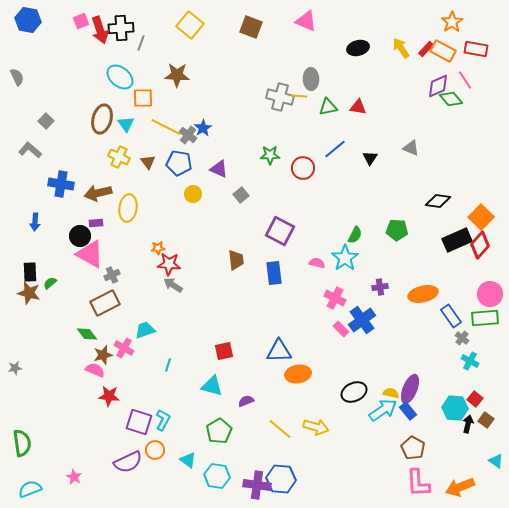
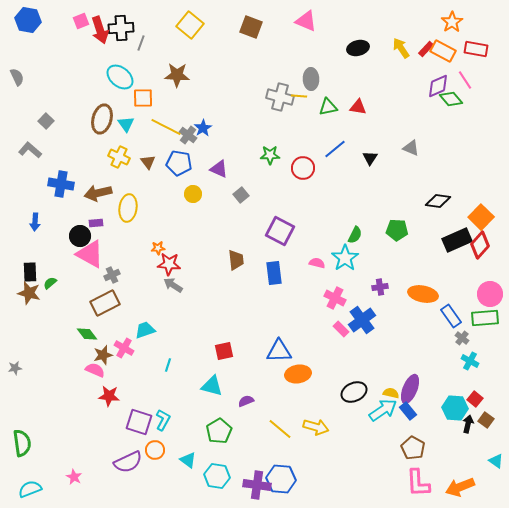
orange ellipse at (423, 294): rotated 24 degrees clockwise
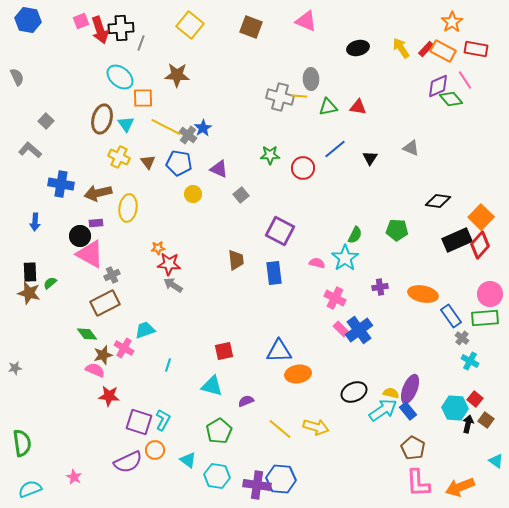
blue cross at (362, 320): moved 3 px left, 10 px down
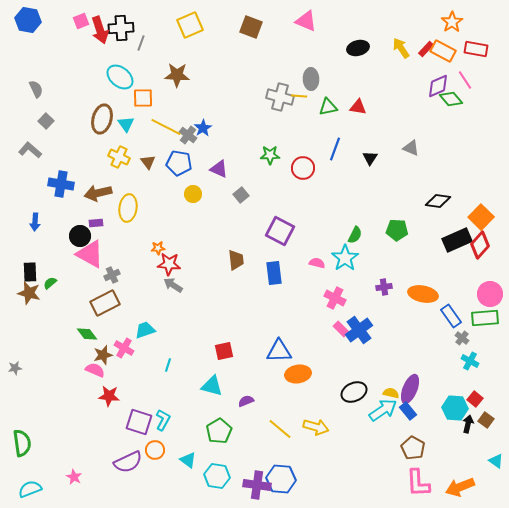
yellow square at (190, 25): rotated 28 degrees clockwise
gray semicircle at (17, 77): moved 19 px right, 12 px down
blue line at (335, 149): rotated 30 degrees counterclockwise
purple cross at (380, 287): moved 4 px right
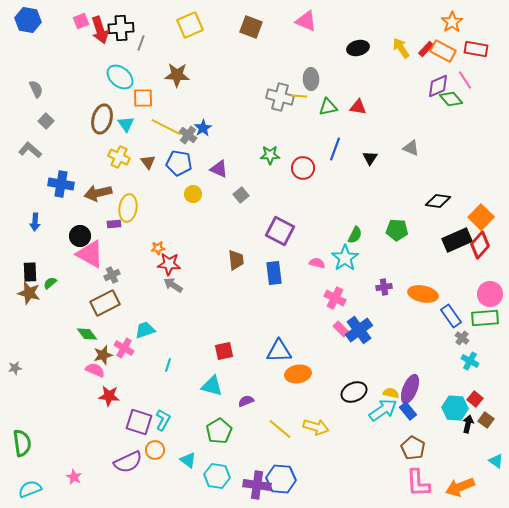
purple rectangle at (96, 223): moved 18 px right, 1 px down
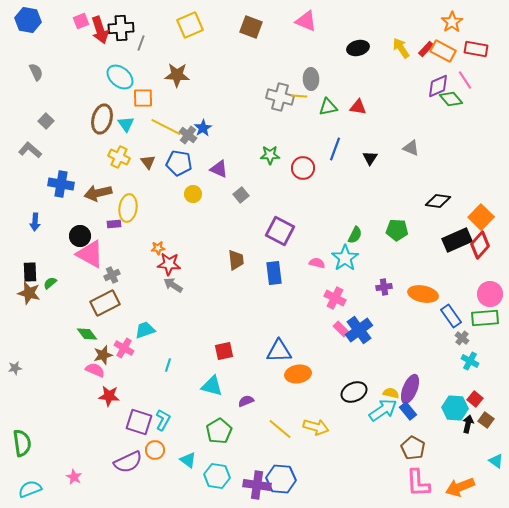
gray semicircle at (36, 89): moved 17 px up
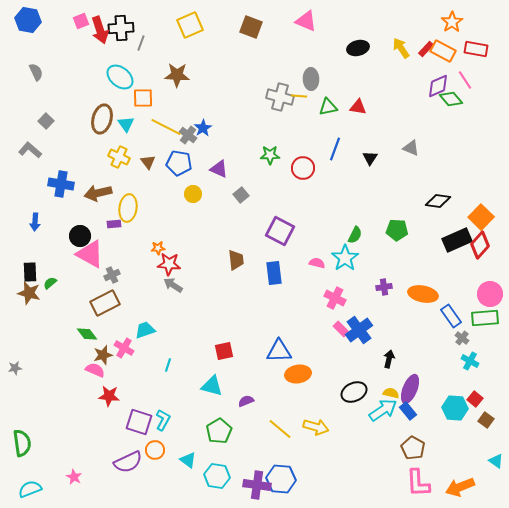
black arrow at (468, 424): moved 79 px left, 65 px up
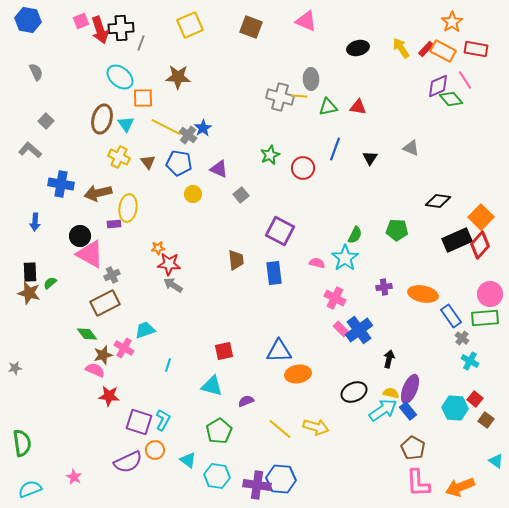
brown star at (177, 75): moved 1 px right, 2 px down
green star at (270, 155): rotated 24 degrees counterclockwise
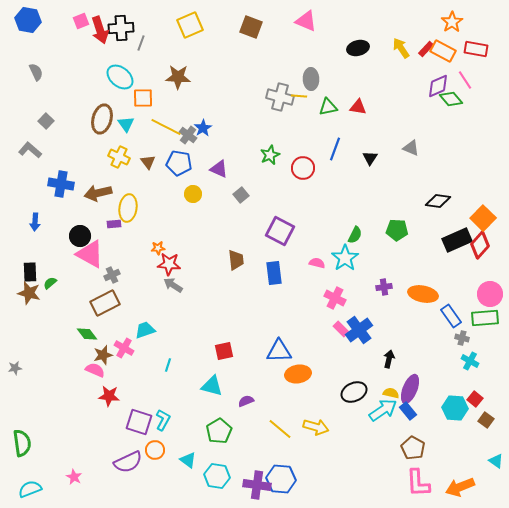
orange square at (481, 217): moved 2 px right, 1 px down
gray cross at (462, 338): rotated 24 degrees counterclockwise
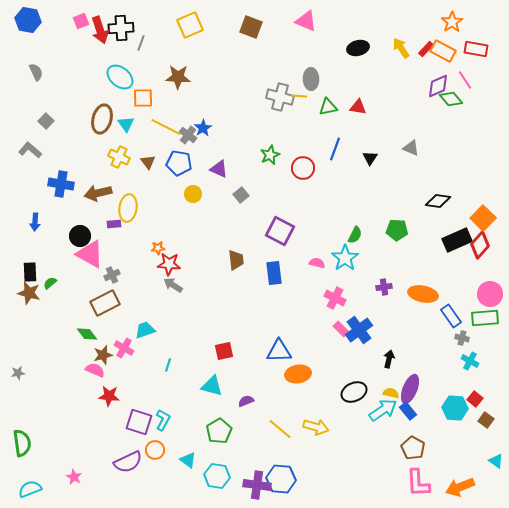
gray star at (15, 368): moved 3 px right, 5 px down
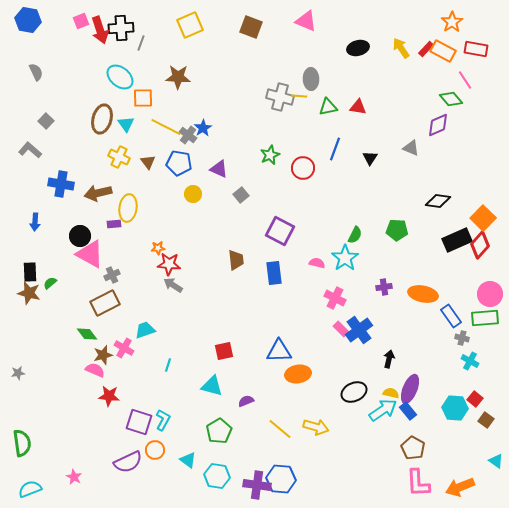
purple diamond at (438, 86): moved 39 px down
